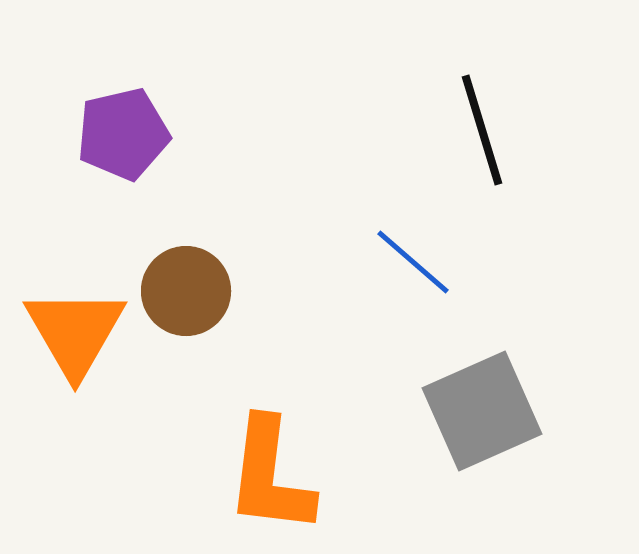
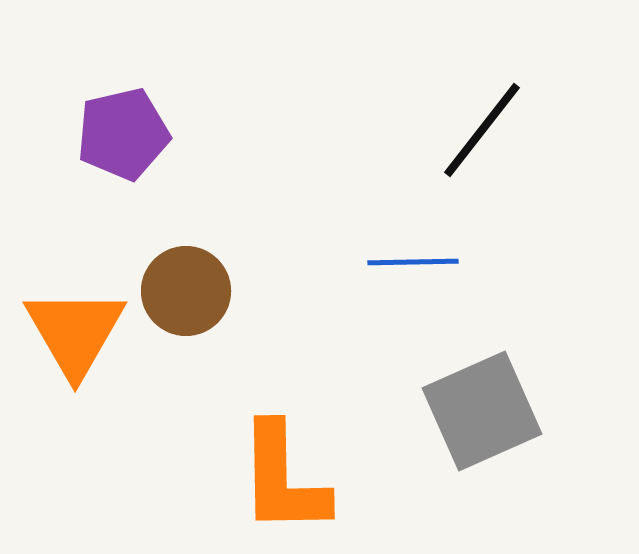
black line: rotated 55 degrees clockwise
blue line: rotated 42 degrees counterclockwise
orange L-shape: moved 13 px right, 3 px down; rotated 8 degrees counterclockwise
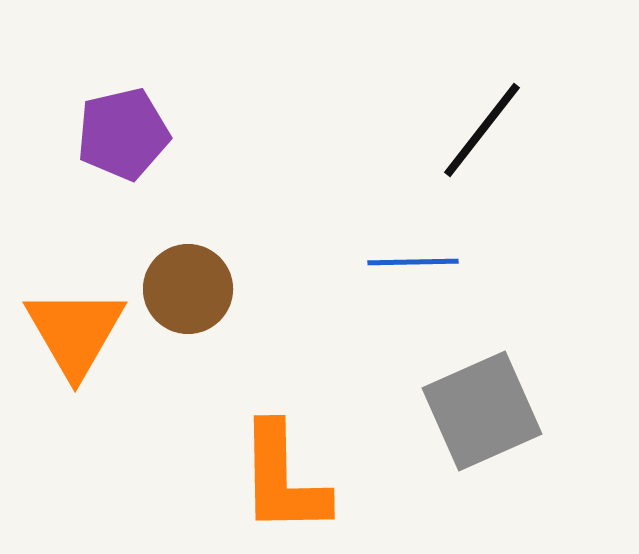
brown circle: moved 2 px right, 2 px up
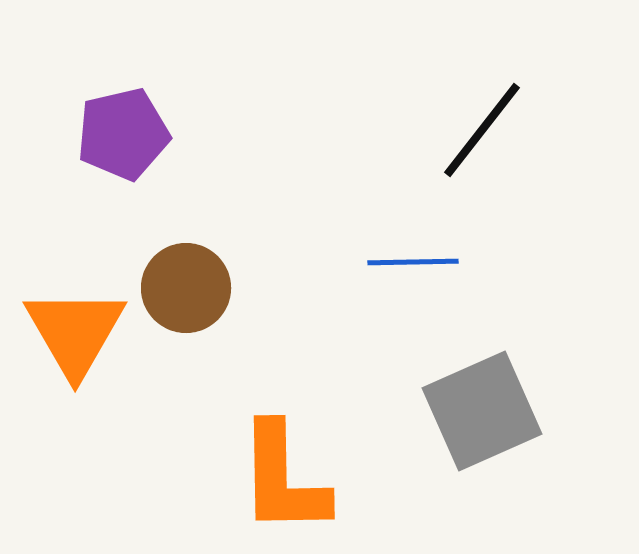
brown circle: moved 2 px left, 1 px up
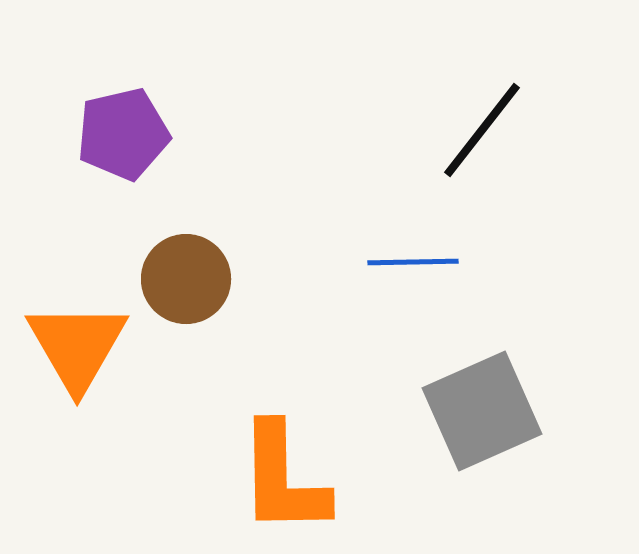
brown circle: moved 9 px up
orange triangle: moved 2 px right, 14 px down
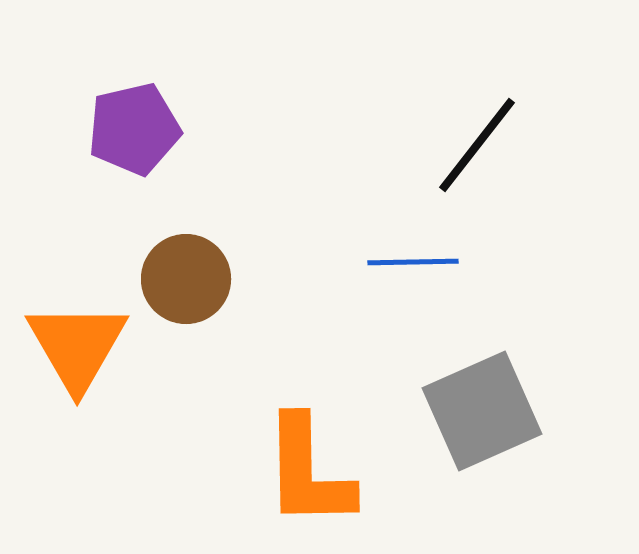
black line: moved 5 px left, 15 px down
purple pentagon: moved 11 px right, 5 px up
orange L-shape: moved 25 px right, 7 px up
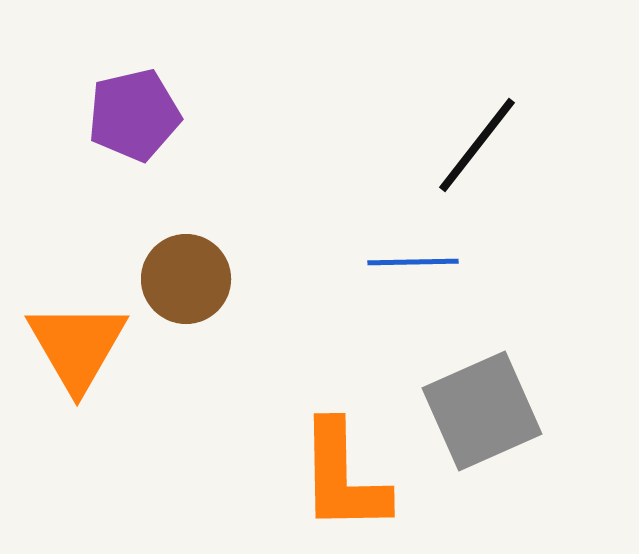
purple pentagon: moved 14 px up
orange L-shape: moved 35 px right, 5 px down
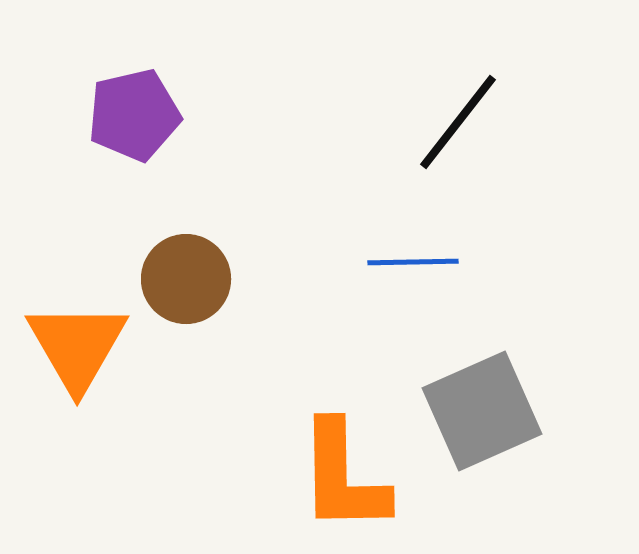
black line: moved 19 px left, 23 px up
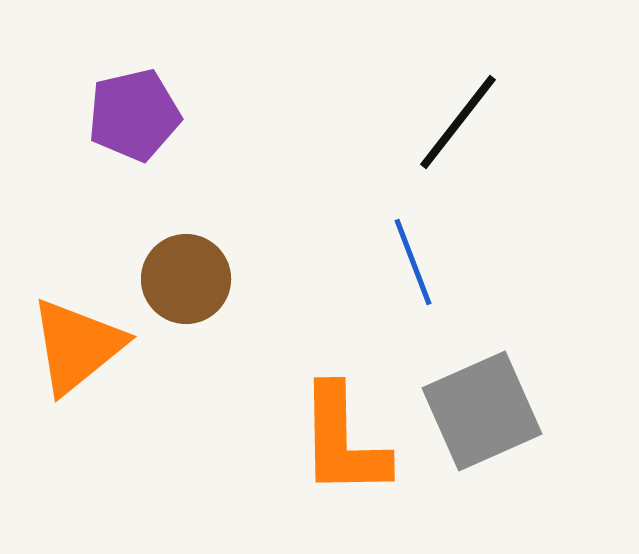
blue line: rotated 70 degrees clockwise
orange triangle: rotated 21 degrees clockwise
orange L-shape: moved 36 px up
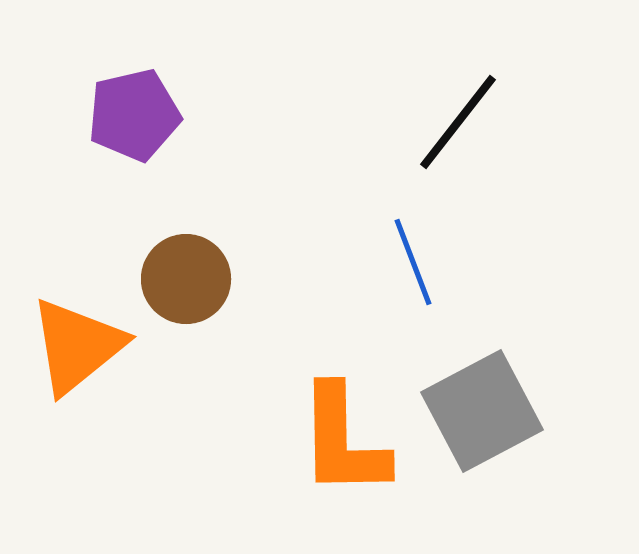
gray square: rotated 4 degrees counterclockwise
